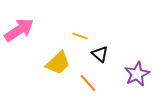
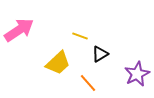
black triangle: rotated 48 degrees clockwise
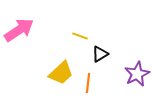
yellow trapezoid: moved 3 px right, 10 px down
orange line: rotated 48 degrees clockwise
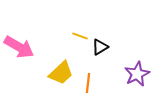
pink arrow: moved 17 px down; rotated 64 degrees clockwise
black triangle: moved 7 px up
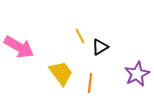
yellow line: rotated 42 degrees clockwise
yellow trapezoid: rotated 84 degrees counterclockwise
orange line: moved 2 px right
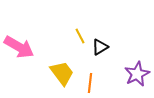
yellow trapezoid: moved 1 px right
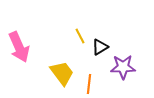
pink arrow: rotated 36 degrees clockwise
purple star: moved 14 px left, 7 px up; rotated 25 degrees clockwise
orange line: moved 1 px left, 1 px down
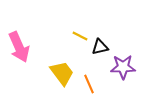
yellow line: rotated 35 degrees counterclockwise
black triangle: rotated 18 degrees clockwise
orange line: rotated 30 degrees counterclockwise
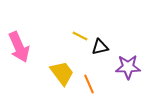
purple star: moved 5 px right
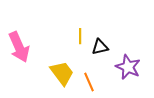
yellow line: rotated 63 degrees clockwise
purple star: rotated 25 degrees clockwise
orange line: moved 2 px up
